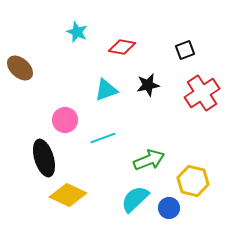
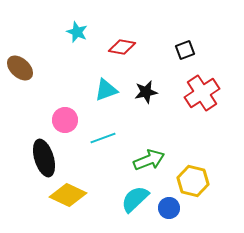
black star: moved 2 px left, 7 px down
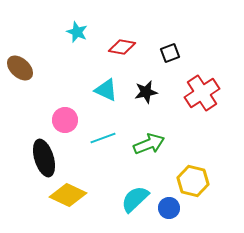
black square: moved 15 px left, 3 px down
cyan triangle: rotated 45 degrees clockwise
green arrow: moved 16 px up
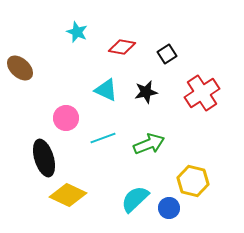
black square: moved 3 px left, 1 px down; rotated 12 degrees counterclockwise
pink circle: moved 1 px right, 2 px up
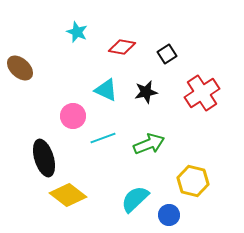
pink circle: moved 7 px right, 2 px up
yellow diamond: rotated 12 degrees clockwise
blue circle: moved 7 px down
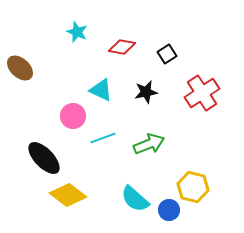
cyan triangle: moved 5 px left
black ellipse: rotated 27 degrees counterclockwise
yellow hexagon: moved 6 px down
cyan semicircle: rotated 96 degrees counterclockwise
blue circle: moved 5 px up
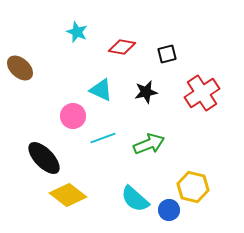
black square: rotated 18 degrees clockwise
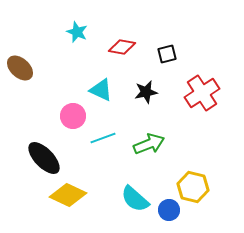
yellow diamond: rotated 12 degrees counterclockwise
